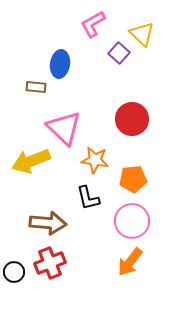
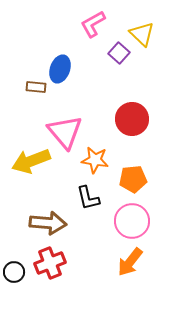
blue ellipse: moved 5 px down; rotated 12 degrees clockwise
pink triangle: moved 1 px right, 4 px down; rotated 6 degrees clockwise
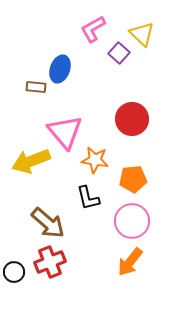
pink L-shape: moved 5 px down
brown arrow: rotated 36 degrees clockwise
red cross: moved 1 px up
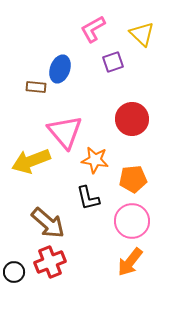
purple square: moved 6 px left, 9 px down; rotated 30 degrees clockwise
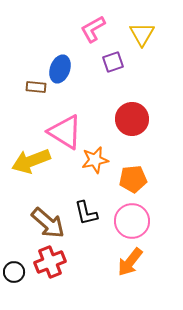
yellow triangle: rotated 16 degrees clockwise
pink triangle: rotated 18 degrees counterclockwise
orange star: rotated 20 degrees counterclockwise
black L-shape: moved 2 px left, 15 px down
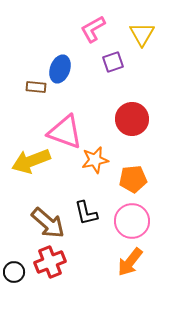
pink triangle: rotated 12 degrees counterclockwise
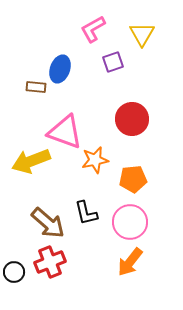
pink circle: moved 2 px left, 1 px down
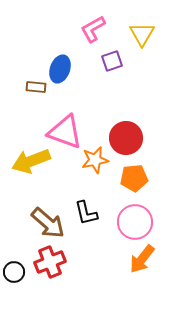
purple square: moved 1 px left, 1 px up
red circle: moved 6 px left, 19 px down
orange pentagon: moved 1 px right, 1 px up
pink circle: moved 5 px right
orange arrow: moved 12 px right, 3 px up
